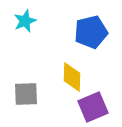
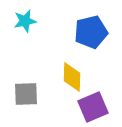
cyan star: rotated 10 degrees clockwise
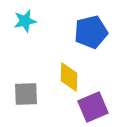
yellow diamond: moved 3 px left
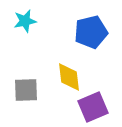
yellow diamond: rotated 8 degrees counterclockwise
gray square: moved 4 px up
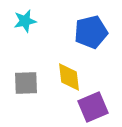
gray square: moved 7 px up
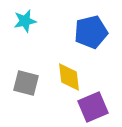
gray square: rotated 16 degrees clockwise
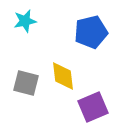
yellow diamond: moved 6 px left, 1 px up
